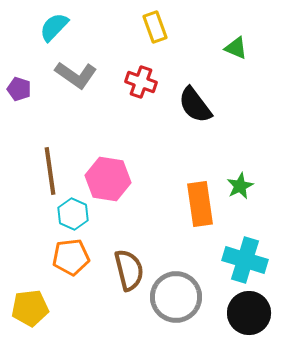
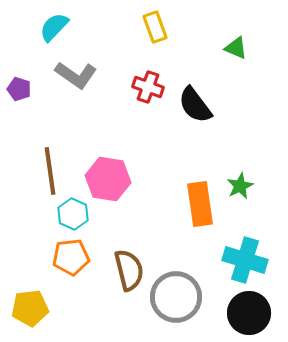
red cross: moved 7 px right, 5 px down
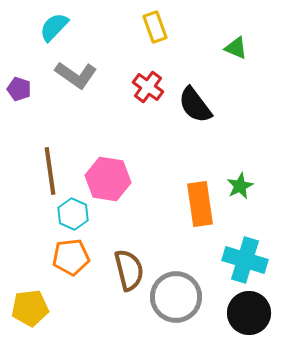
red cross: rotated 16 degrees clockwise
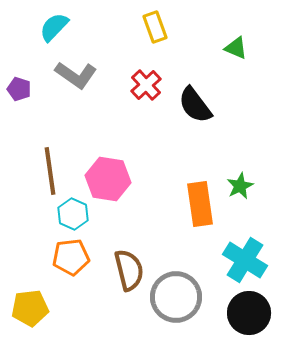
red cross: moved 2 px left, 2 px up; rotated 12 degrees clockwise
cyan cross: rotated 15 degrees clockwise
